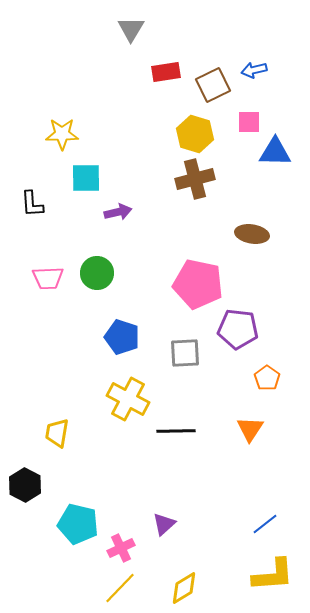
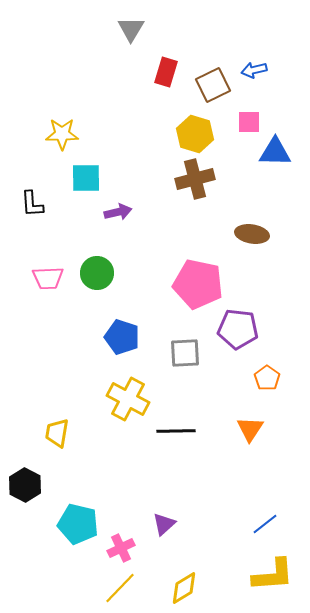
red rectangle: rotated 64 degrees counterclockwise
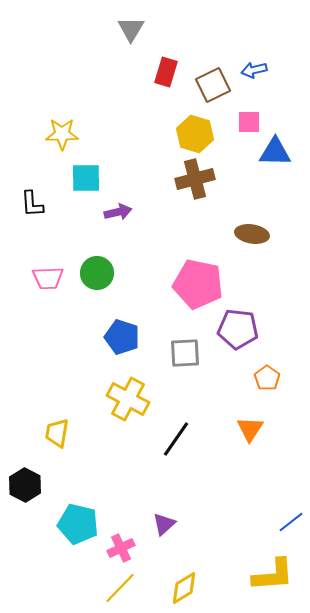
black line: moved 8 px down; rotated 54 degrees counterclockwise
blue line: moved 26 px right, 2 px up
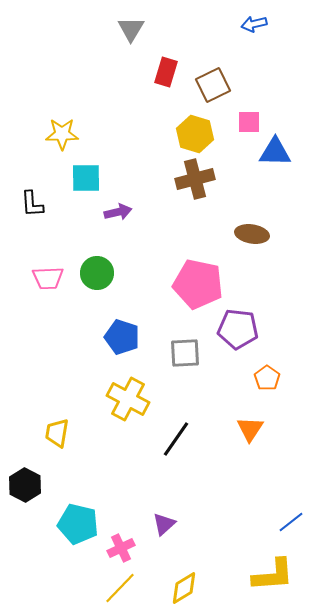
blue arrow: moved 46 px up
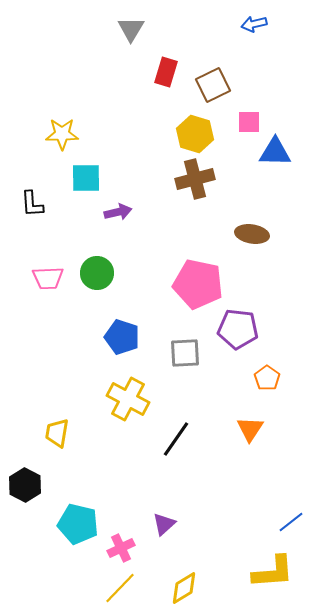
yellow L-shape: moved 3 px up
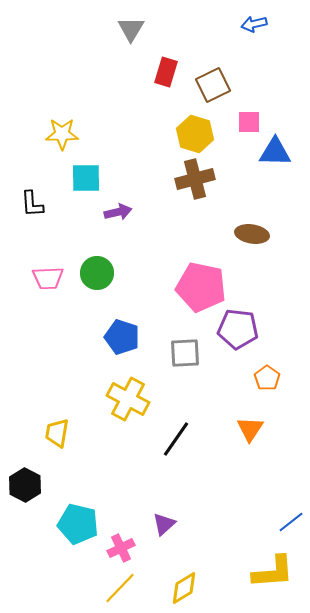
pink pentagon: moved 3 px right, 3 px down
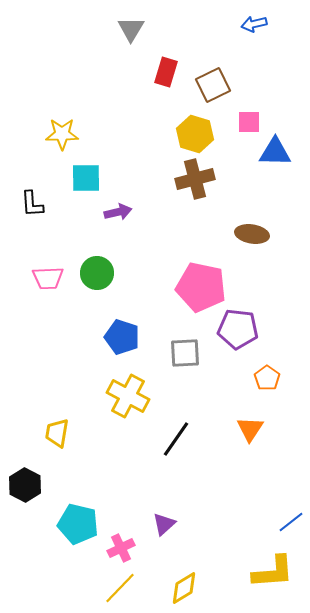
yellow cross: moved 3 px up
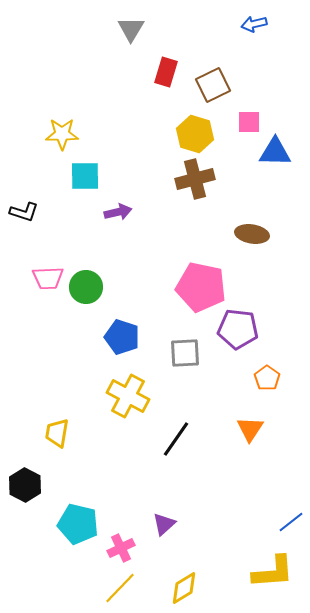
cyan square: moved 1 px left, 2 px up
black L-shape: moved 8 px left, 8 px down; rotated 68 degrees counterclockwise
green circle: moved 11 px left, 14 px down
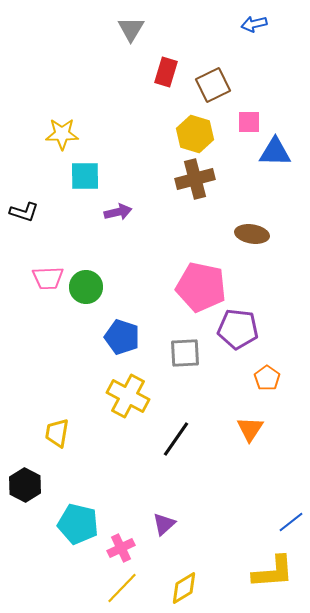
yellow line: moved 2 px right
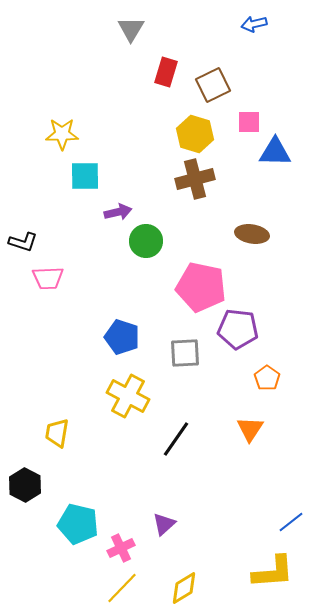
black L-shape: moved 1 px left, 30 px down
green circle: moved 60 px right, 46 px up
